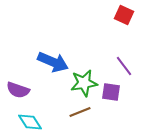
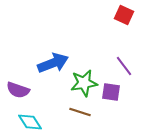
blue arrow: moved 1 px down; rotated 44 degrees counterclockwise
brown line: rotated 40 degrees clockwise
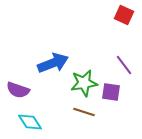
purple line: moved 1 px up
brown line: moved 4 px right
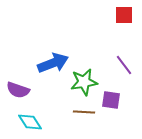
red square: rotated 24 degrees counterclockwise
green star: moved 1 px up
purple square: moved 8 px down
brown line: rotated 15 degrees counterclockwise
